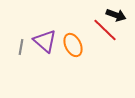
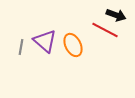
red line: rotated 16 degrees counterclockwise
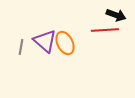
red line: rotated 32 degrees counterclockwise
orange ellipse: moved 8 px left, 2 px up
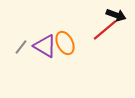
red line: rotated 36 degrees counterclockwise
purple triangle: moved 5 px down; rotated 10 degrees counterclockwise
gray line: rotated 28 degrees clockwise
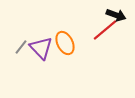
purple triangle: moved 4 px left, 2 px down; rotated 15 degrees clockwise
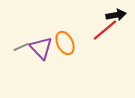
black arrow: rotated 30 degrees counterclockwise
gray line: rotated 28 degrees clockwise
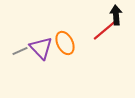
black arrow: rotated 84 degrees counterclockwise
gray line: moved 1 px left, 4 px down
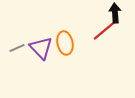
black arrow: moved 1 px left, 2 px up
orange ellipse: rotated 15 degrees clockwise
gray line: moved 3 px left, 3 px up
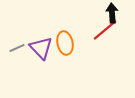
black arrow: moved 3 px left
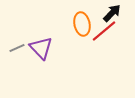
black arrow: rotated 48 degrees clockwise
red line: moved 1 px left, 1 px down
orange ellipse: moved 17 px right, 19 px up
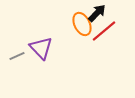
black arrow: moved 15 px left
orange ellipse: rotated 15 degrees counterclockwise
gray line: moved 8 px down
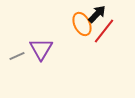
black arrow: moved 1 px down
red line: rotated 12 degrees counterclockwise
purple triangle: moved 1 px down; rotated 15 degrees clockwise
